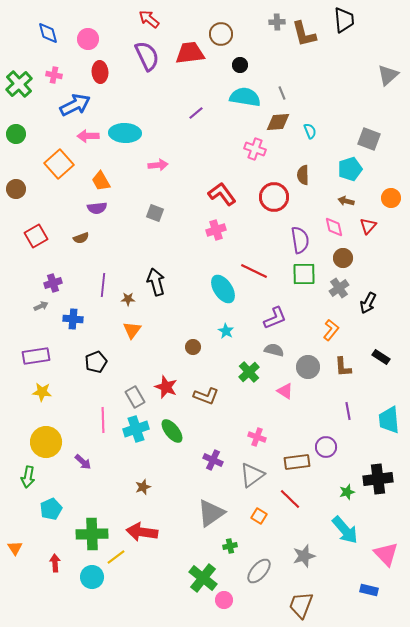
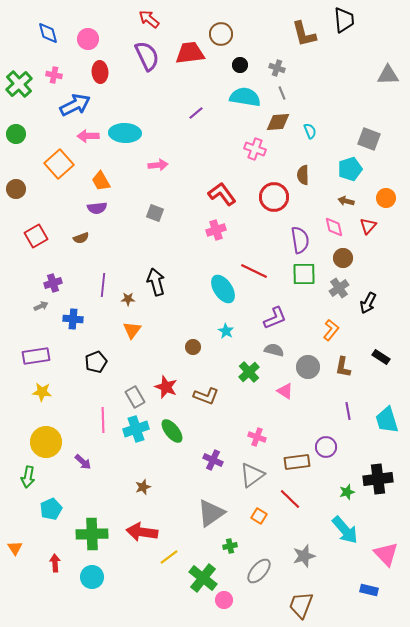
gray cross at (277, 22): moved 46 px down; rotated 21 degrees clockwise
gray triangle at (388, 75): rotated 40 degrees clockwise
orange circle at (391, 198): moved 5 px left
brown L-shape at (343, 367): rotated 15 degrees clockwise
cyan trapezoid at (389, 420): moved 2 px left; rotated 12 degrees counterclockwise
yellow line at (116, 557): moved 53 px right
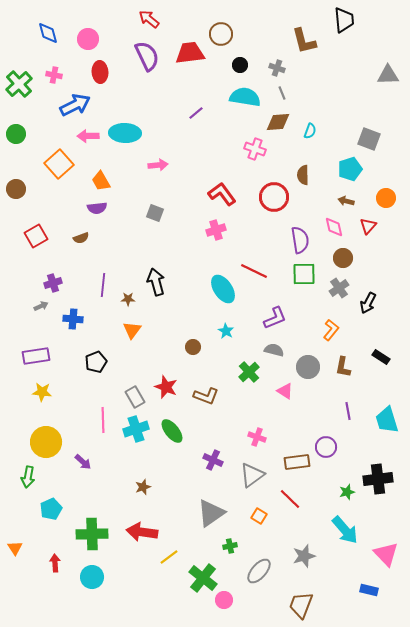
brown L-shape at (304, 34): moved 7 px down
cyan semicircle at (310, 131): rotated 42 degrees clockwise
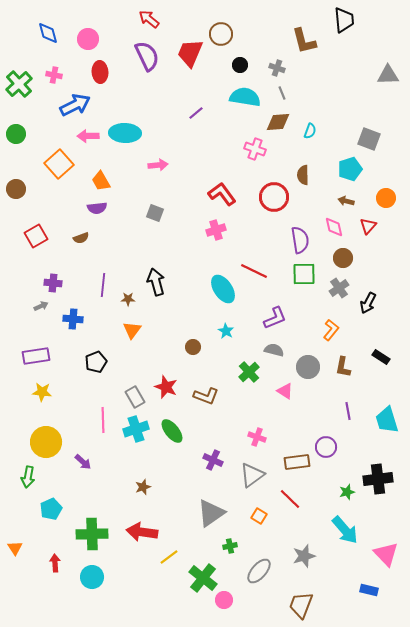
red trapezoid at (190, 53): rotated 60 degrees counterclockwise
purple cross at (53, 283): rotated 24 degrees clockwise
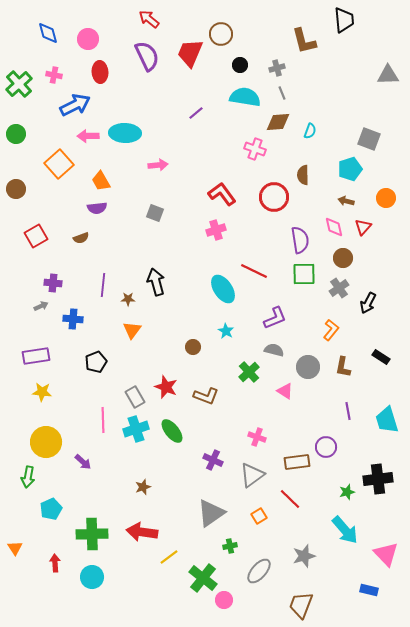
gray cross at (277, 68): rotated 35 degrees counterclockwise
red triangle at (368, 226): moved 5 px left, 1 px down
orange square at (259, 516): rotated 28 degrees clockwise
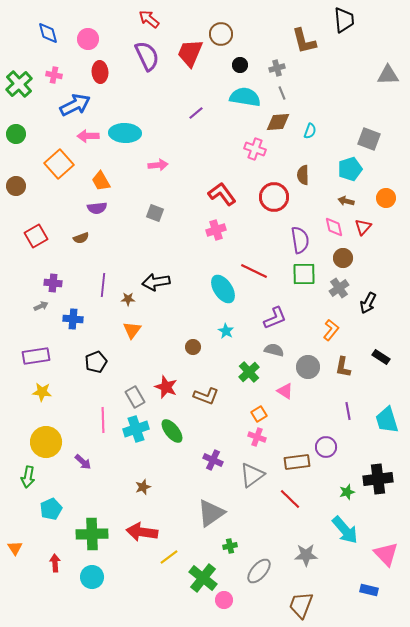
brown circle at (16, 189): moved 3 px up
black arrow at (156, 282): rotated 84 degrees counterclockwise
orange square at (259, 516): moved 102 px up
gray star at (304, 556): moved 2 px right, 1 px up; rotated 15 degrees clockwise
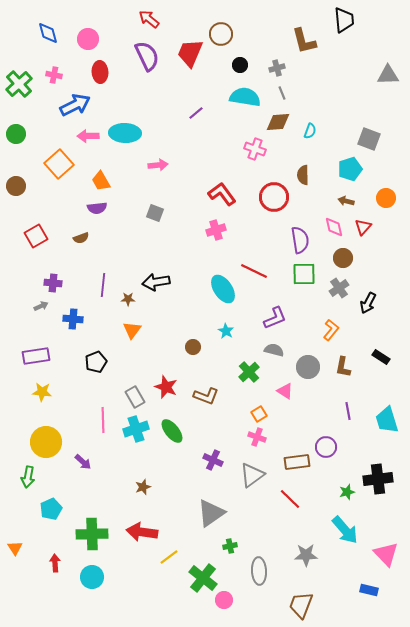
gray ellipse at (259, 571): rotated 44 degrees counterclockwise
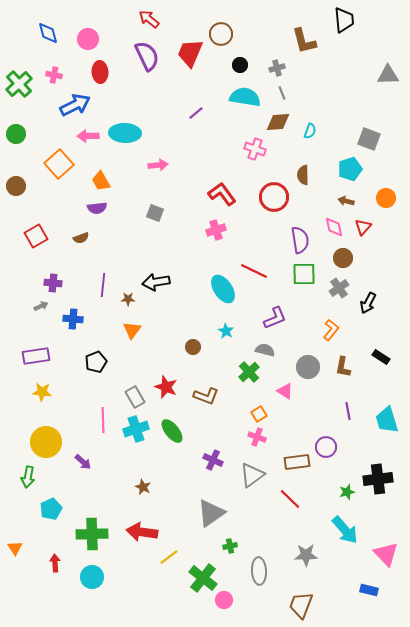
gray semicircle at (274, 350): moved 9 px left
brown star at (143, 487): rotated 28 degrees counterclockwise
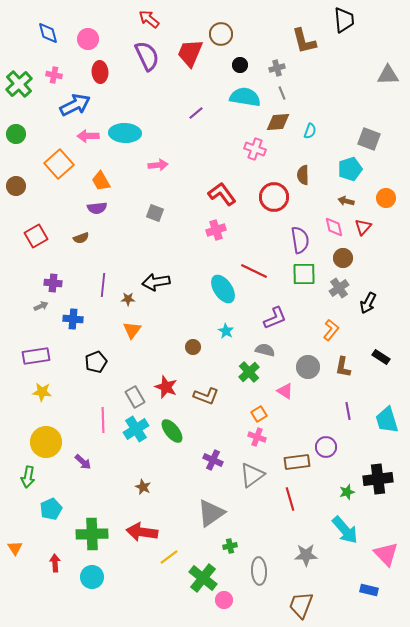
cyan cross at (136, 429): rotated 15 degrees counterclockwise
red line at (290, 499): rotated 30 degrees clockwise
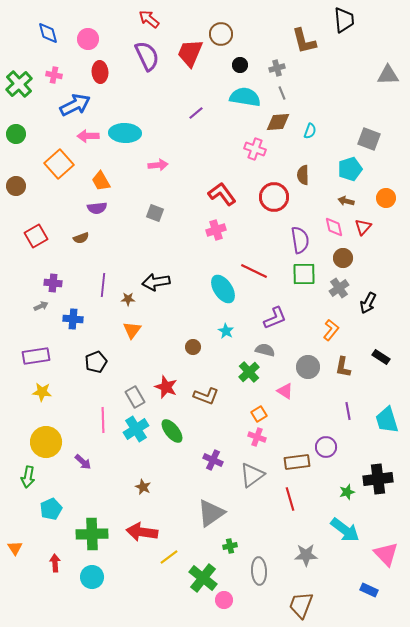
cyan arrow at (345, 530): rotated 12 degrees counterclockwise
blue rectangle at (369, 590): rotated 12 degrees clockwise
